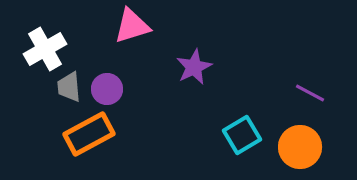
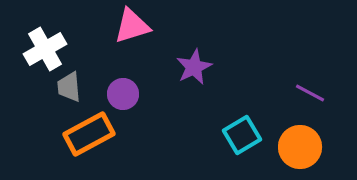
purple circle: moved 16 px right, 5 px down
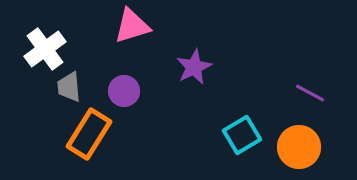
white cross: rotated 6 degrees counterclockwise
purple circle: moved 1 px right, 3 px up
orange rectangle: rotated 30 degrees counterclockwise
orange circle: moved 1 px left
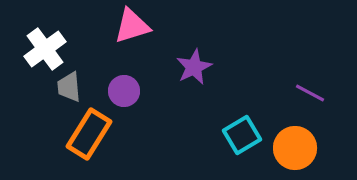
orange circle: moved 4 px left, 1 px down
